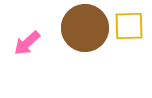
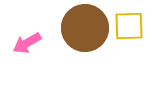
pink arrow: rotated 12 degrees clockwise
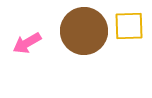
brown circle: moved 1 px left, 3 px down
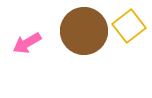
yellow square: rotated 36 degrees counterclockwise
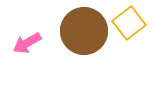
yellow square: moved 3 px up
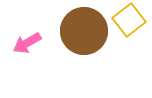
yellow square: moved 3 px up
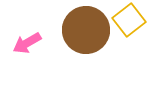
brown circle: moved 2 px right, 1 px up
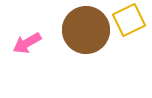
yellow square: rotated 12 degrees clockwise
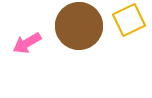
brown circle: moved 7 px left, 4 px up
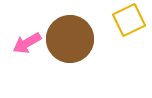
brown circle: moved 9 px left, 13 px down
